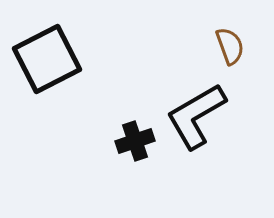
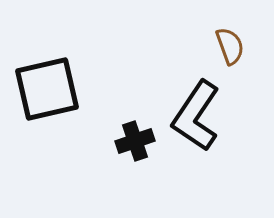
black square: moved 30 px down; rotated 14 degrees clockwise
black L-shape: rotated 26 degrees counterclockwise
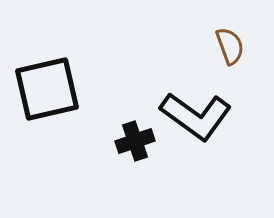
black L-shape: rotated 88 degrees counterclockwise
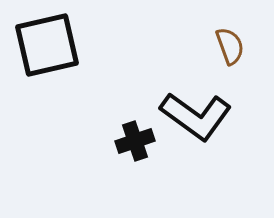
black square: moved 44 px up
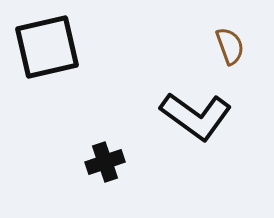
black square: moved 2 px down
black cross: moved 30 px left, 21 px down
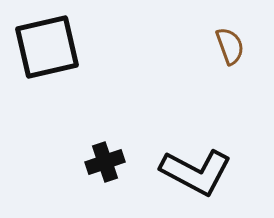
black L-shape: moved 56 px down; rotated 8 degrees counterclockwise
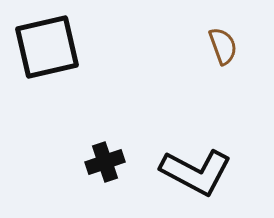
brown semicircle: moved 7 px left
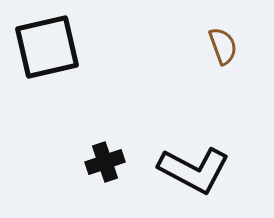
black L-shape: moved 2 px left, 2 px up
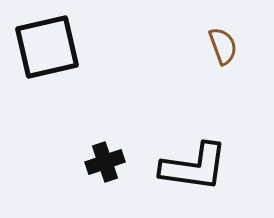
black L-shape: moved 3 px up; rotated 20 degrees counterclockwise
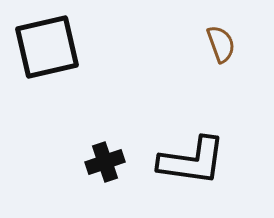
brown semicircle: moved 2 px left, 2 px up
black L-shape: moved 2 px left, 6 px up
